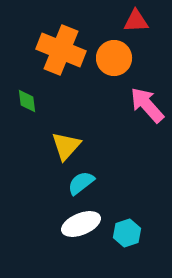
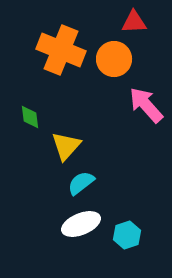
red triangle: moved 2 px left, 1 px down
orange circle: moved 1 px down
green diamond: moved 3 px right, 16 px down
pink arrow: moved 1 px left
cyan hexagon: moved 2 px down
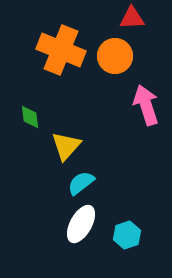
red triangle: moved 2 px left, 4 px up
orange circle: moved 1 px right, 3 px up
pink arrow: rotated 24 degrees clockwise
white ellipse: rotated 39 degrees counterclockwise
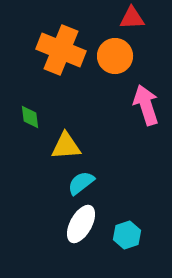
yellow triangle: rotated 44 degrees clockwise
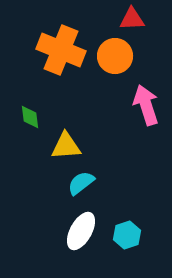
red triangle: moved 1 px down
white ellipse: moved 7 px down
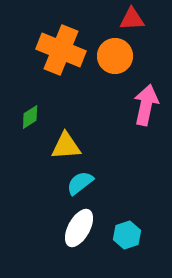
pink arrow: rotated 30 degrees clockwise
green diamond: rotated 65 degrees clockwise
cyan semicircle: moved 1 px left
white ellipse: moved 2 px left, 3 px up
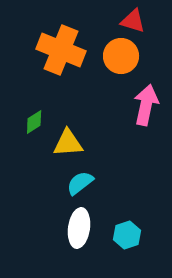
red triangle: moved 1 px right, 2 px down; rotated 20 degrees clockwise
orange circle: moved 6 px right
green diamond: moved 4 px right, 5 px down
yellow triangle: moved 2 px right, 3 px up
white ellipse: rotated 21 degrees counterclockwise
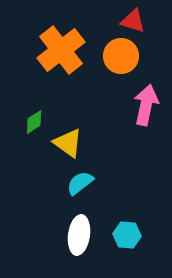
orange cross: rotated 30 degrees clockwise
yellow triangle: rotated 40 degrees clockwise
white ellipse: moved 7 px down
cyan hexagon: rotated 24 degrees clockwise
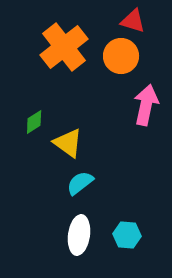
orange cross: moved 3 px right, 3 px up
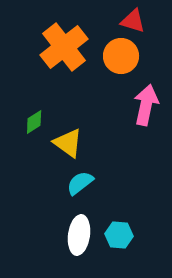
cyan hexagon: moved 8 px left
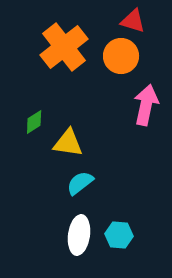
yellow triangle: rotated 28 degrees counterclockwise
